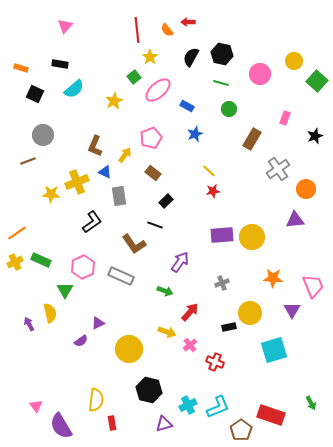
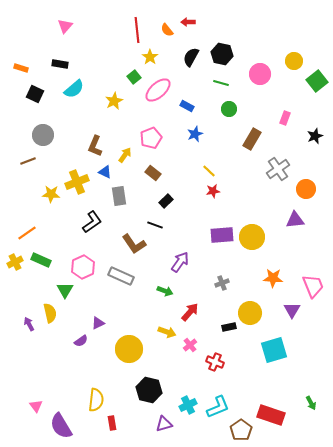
green square at (317, 81): rotated 10 degrees clockwise
orange line at (17, 233): moved 10 px right
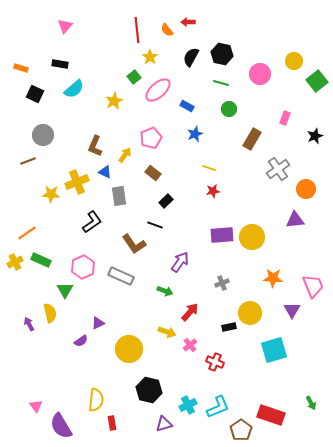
yellow line at (209, 171): moved 3 px up; rotated 24 degrees counterclockwise
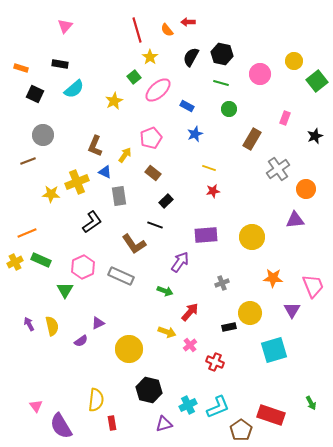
red line at (137, 30): rotated 10 degrees counterclockwise
orange line at (27, 233): rotated 12 degrees clockwise
purple rectangle at (222, 235): moved 16 px left
yellow semicircle at (50, 313): moved 2 px right, 13 px down
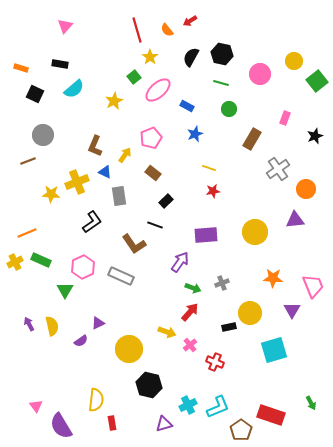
red arrow at (188, 22): moved 2 px right, 1 px up; rotated 32 degrees counterclockwise
yellow circle at (252, 237): moved 3 px right, 5 px up
green arrow at (165, 291): moved 28 px right, 3 px up
black hexagon at (149, 390): moved 5 px up
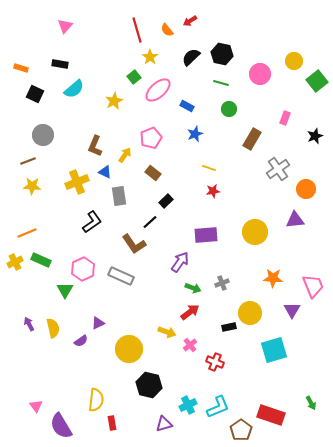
black semicircle at (191, 57): rotated 18 degrees clockwise
yellow star at (51, 194): moved 19 px left, 8 px up
black line at (155, 225): moved 5 px left, 3 px up; rotated 63 degrees counterclockwise
pink hexagon at (83, 267): moved 2 px down
red arrow at (190, 312): rotated 12 degrees clockwise
yellow semicircle at (52, 326): moved 1 px right, 2 px down
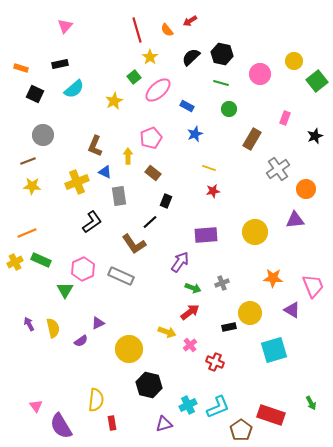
black rectangle at (60, 64): rotated 21 degrees counterclockwise
yellow arrow at (125, 155): moved 3 px right, 1 px down; rotated 35 degrees counterclockwise
black rectangle at (166, 201): rotated 24 degrees counterclockwise
purple triangle at (292, 310): rotated 30 degrees counterclockwise
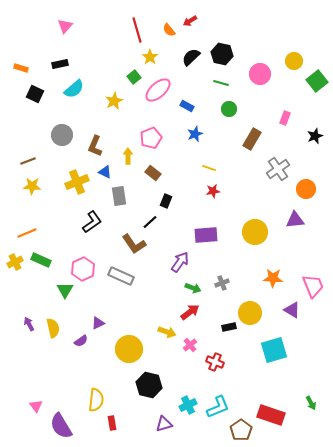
orange semicircle at (167, 30): moved 2 px right
gray circle at (43, 135): moved 19 px right
